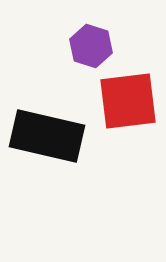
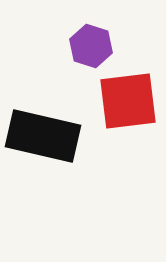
black rectangle: moved 4 px left
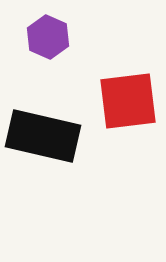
purple hexagon: moved 43 px left, 9 px up; rotated 6 degrees clockwise
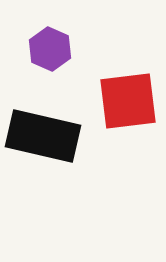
purple hexagon: moved 2 px right, 12 px down
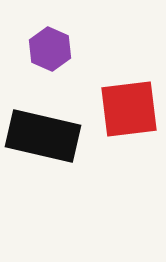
red square: moved 1 px right, 8 px down
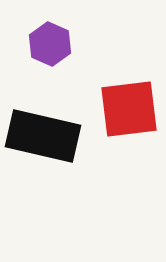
purple hexagon: moved 5 px up
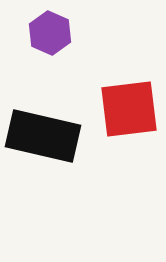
purple hexagon: moved 11 px up
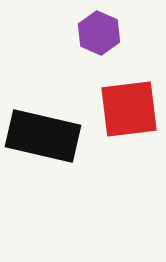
purple hexagon: moved 49 px right
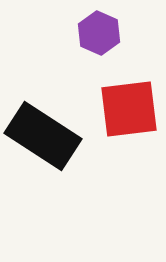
black rectangle: rotated 20 degrees clockwise
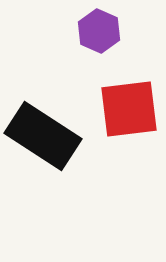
purple hexagon: moved 2 px up
